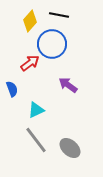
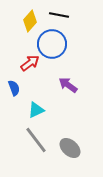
blue semicircle: moved 2 px right, 1 px up
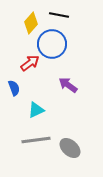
yellow diamond: moved 1 px right, 2 px down
gray line: rotated 60 degrees counterclockwise
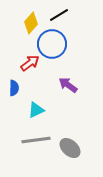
black line: rotated 42 degrees counterclockwise
blue semicircle: rotated 21 degrees clockwise
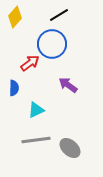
yellow diamond: moved 16 px left, 6 px up
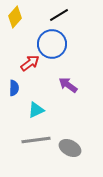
gray ellipse: rotated 15 degrees counterclockwise
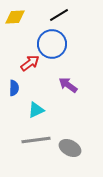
yellow diamond: rotated 45 degrees clockwise
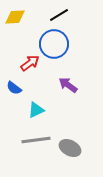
blue circle: moved 2 px right
blue semicircle: rotated 126 degrees clockwise
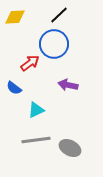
black line: rotated 12 degrees counterclockwise
purple arrow: rotated 24 degrees counterclockwise
